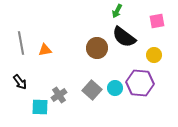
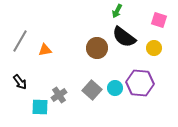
pink square: moved 2 px right, 1 px up; rotated 28 degrees clockwise
gray line: moved 1 px left, 2 px up; rotated 40 degrees clockwise
yellow circle: moved 7 px up
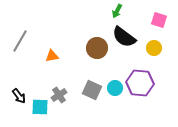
orange triangle: moved 7 px right, 6 px down
black arrow: moved 1 px left, 14 px down
gray square: rotated 18 degrees counterclockwise
